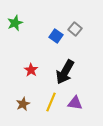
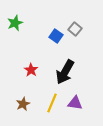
yellow line: moved 1 px right, 1 px down
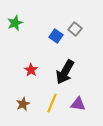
purple triangle: moved 3 px right, 1 px down
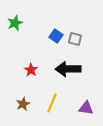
gray square: moved 10 px down; rotated 24 degrees counterclockwise
black arrow: moved 3 px right, 3 px up; rotated 60 degrees clockwise
purple triangle: moved 8 px right, 4 px down
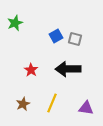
blue square: rotated 24 degrees clockwise
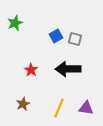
yellow line: moved 7 px right, 5 px down
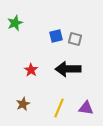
blue square: rotated 16 degrees clockwise
